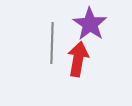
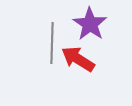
red arrow: rotated 68 degrees counterclockwise
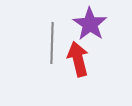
red arrow: rotated 44 degrees clockwise
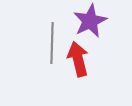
purple star: moved 3 px up; rotated 12 degrees clockwise
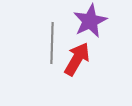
red arrow: moved 1 px left; rotated 44 degrees clockwise
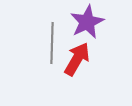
purple star: moved 3 px left, 1 px down
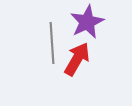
gray line: rotated 6 degrees counterclockwise
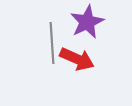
red arrow: rotated 84 degrees clockwise
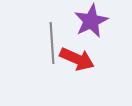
purple star: moved 4 px right, 1 px up
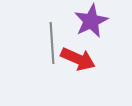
red arrow: moved 1 px right
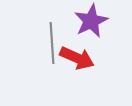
red arrow: moved 1 px left, 1 px up
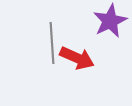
purple star: moved 19 px right
